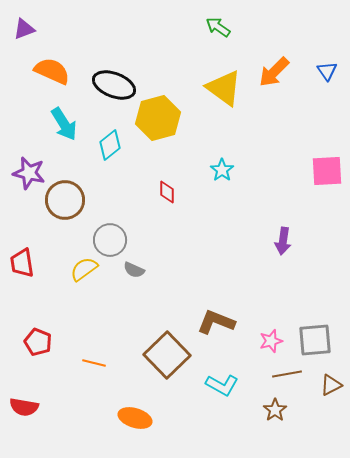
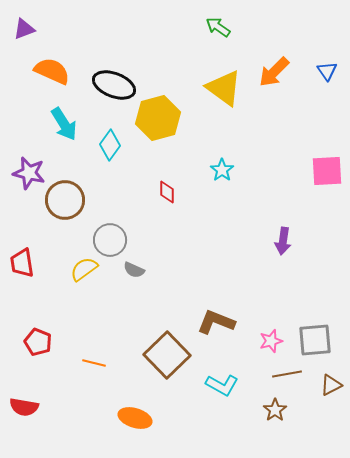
cyan diamond: rotated 16 degrees counterclockwise
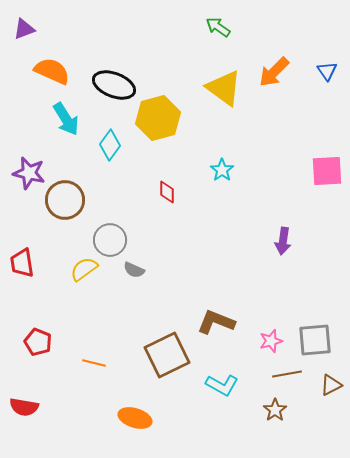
cyan arrow: moved 2 px right, 5 px up
brown square: rotated 18 degrees clockwise
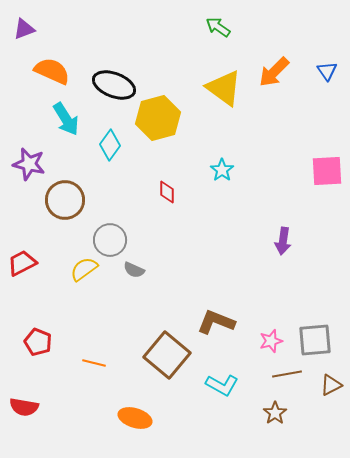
purple star: moved 9 px up
red trapezoid: rotated 72 degrees clockwise
brown square: rotated 24 degrees counterclockwise
brown star: moved 3 px down
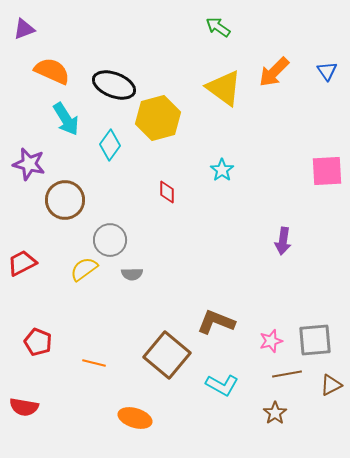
gray semicircle: moved 2 px left, 4 px down; rotated 25 degrees counterclockwise
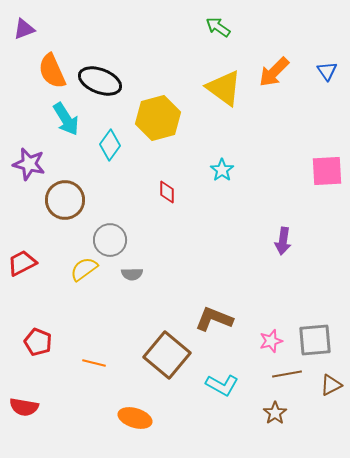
orange semicircle: rotated 138 degrees counterclockwise
black ellipse: moved 14 px left, 4 px up
brown L-shape: moved 2 px left, 3 px up
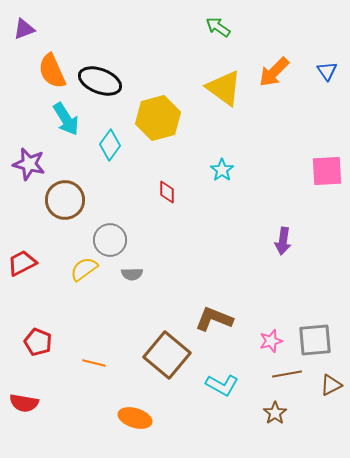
red semicircle: moved 4 px up
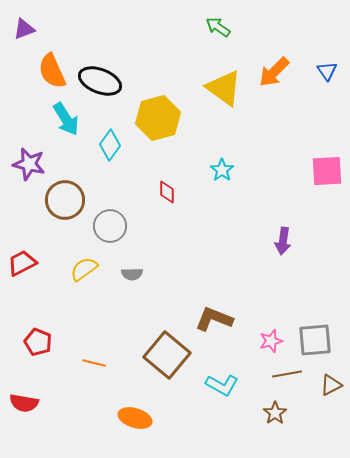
gray circle: moved 14 px up
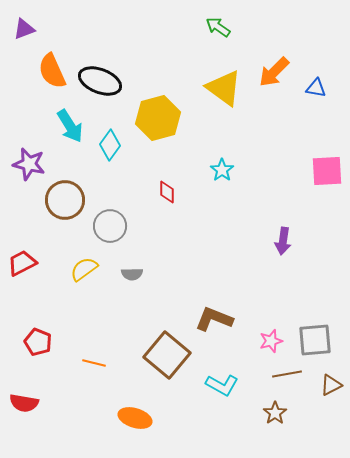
blue triangle: moved 11 px left, 17 px down; rotated 45 degrees counterclockwise
cyan arrow: moved 4 px right, 7 px down
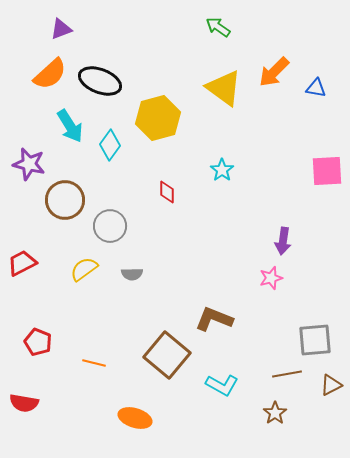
purple triangle: moved 37 px right
orange semicircle: moved 2 px left, 3 px down; rotated 108 degrees counterclockwise
pink star: moved 63 px up
